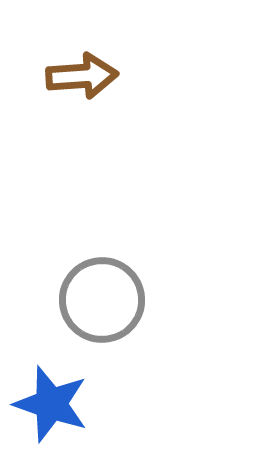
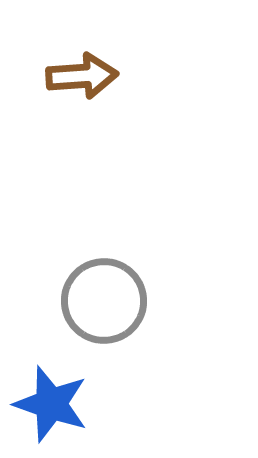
gray circle: moved 2 px right, 1 px down
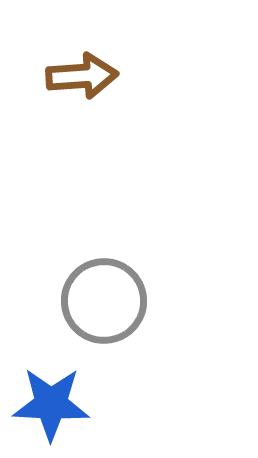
blue star: rotated 16 degrees counterclockwise
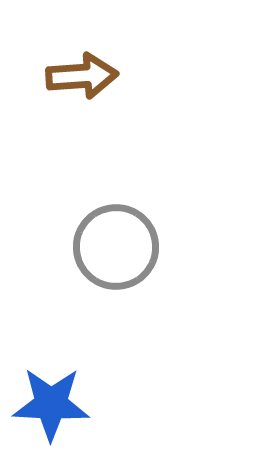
gray circle: moved 12 px right, 54 px up
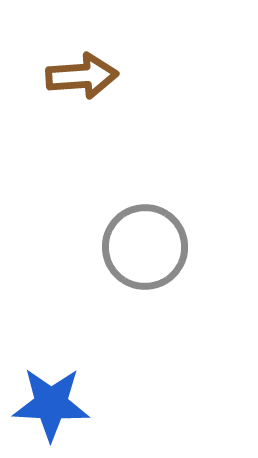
gray circle: moved 29 px right
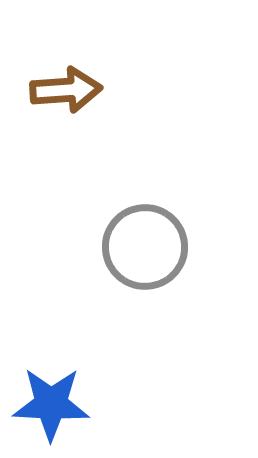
brown arrow: moved 16 px left, 14 px down
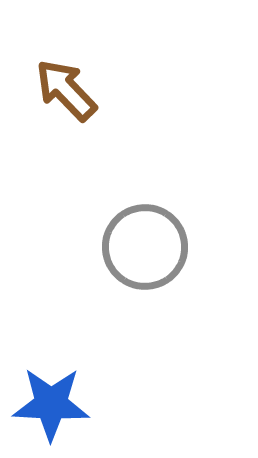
brown arrow: rotated 130 degrees counterclockwise
